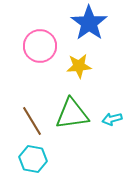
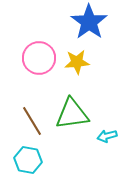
blue star: moved 1 px up
pink circle: moved 1 px left, 12 px down
yellow star: moved 2 px left, 4 px up
cyan arrow: moved 5 px left, 17 px down
cyan hexagon: moved 5 px left, 1 px down
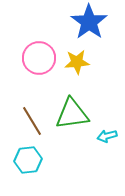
cyan hexagon: rotated 16 degrees counterclockwise
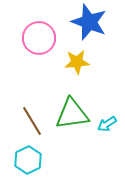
blue star: rotated 15 degrees counterclockwise
pink circle: moved 20 px up
cyan arrow: moved 12 px up; rotated 18 degrees counterclockwise
cyan hexagon: rotated 20 degrees counterclockwise
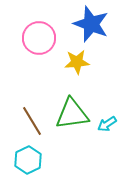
blue star: moved 2 px right, 2 px down
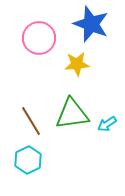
yellow star: moved 2 px down
brown line: moved 1 px left
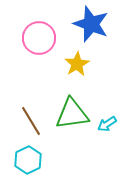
yellow star: rotated 25 degrees counterclockwise
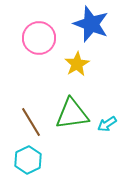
brown line: moved 1 px down
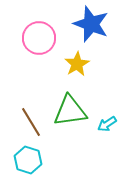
green triangle: moved 2 px left, 3 px up
cyan hexagon: rotated 16 degrees counterclockwise
